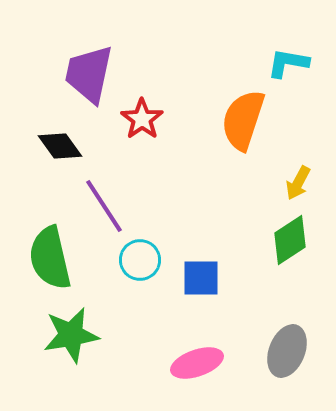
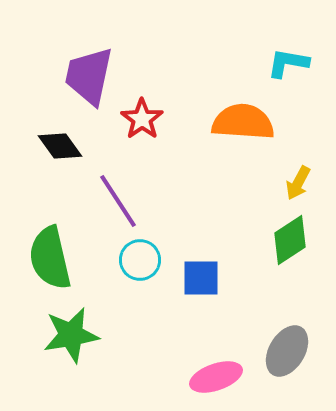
purple trapezoid: moved 2 px down
orange semicircle: moved 2 px down; rotated 76 degrees clockwise
purple line: moved 14 px right, 5 px up
gray ellipse: rotated 9 degrees clockwise
pink ellipse: moved 19 px right, 14 px down
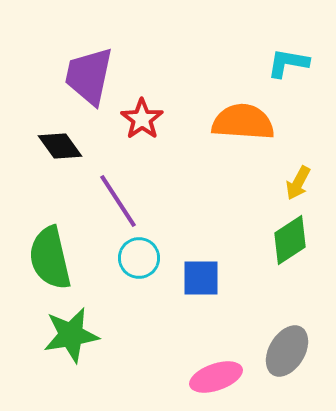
cyan circle: moved 1 px left, 2 px up
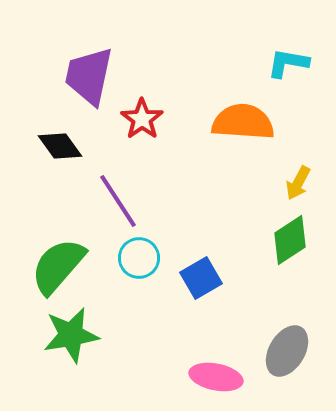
green semicircle: moved 8 px right, 8 px down; rotated 54 degrees clockwise
blue square: rotated 30 degrees counterclockwise
pink ellipse: rotated 30 degrees clockwise
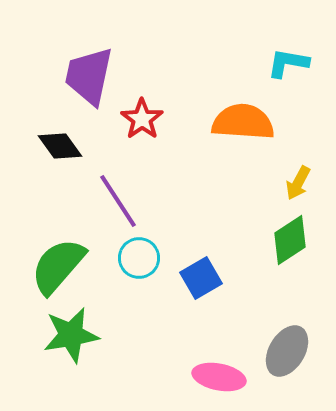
pink ellipse: moved 3 px right
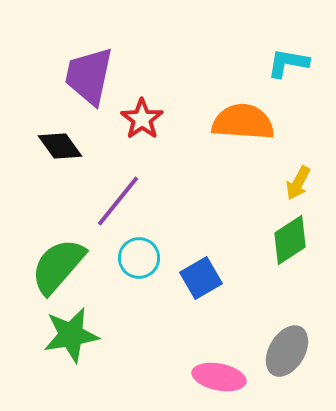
purple line: rotated 72 degrees clockwise
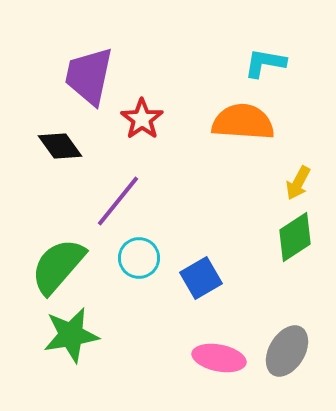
cyan L-shape: moved 23 px left
green diamond: moved 5 px right, 3 px up
pink ellipse: moved 19 px up
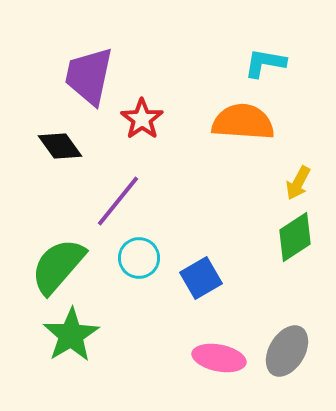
green star: rotated 22 degrees counterclockwise
